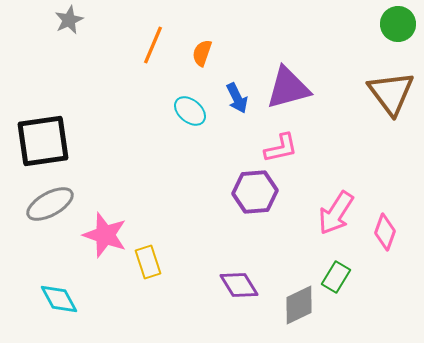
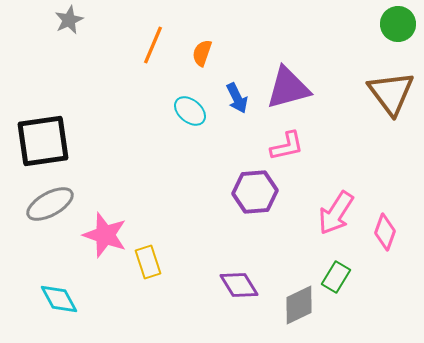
pink L-shape: moved 6 px right, 2 px up
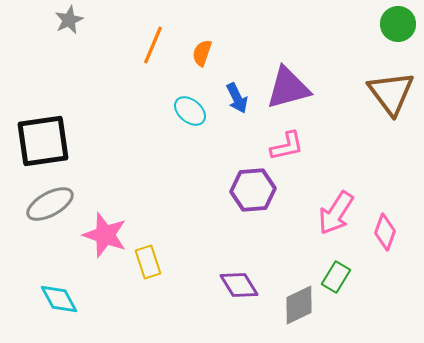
purple hexagon: moved 2 px left, 2 px up
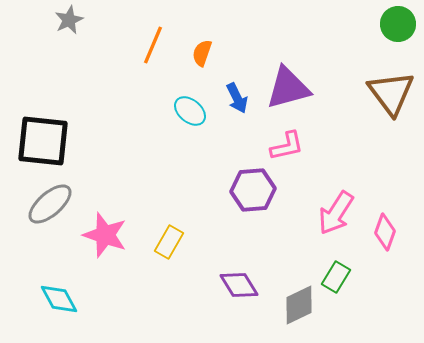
black square: rotated 14 degrees clockwise
gray ellipse: rotated 12 degrees counterclockwise
yellow rectangle: moved 21 px right, 20 px up; rotated 48 degrees clockwise
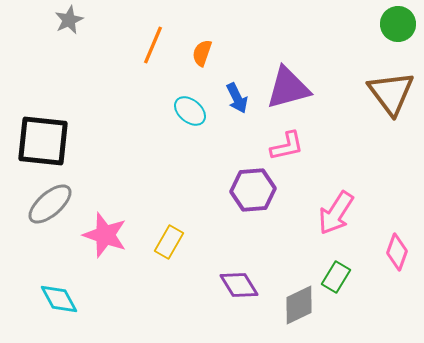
pink diamond: moved 12 px right, 20 px down
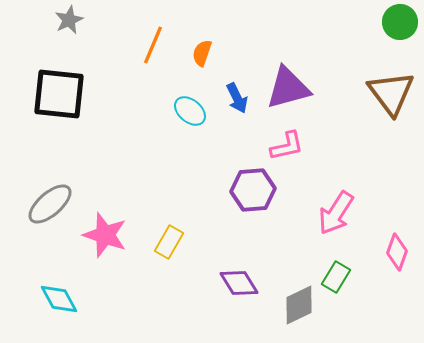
green circle: moved 2 px right, 2 px up
black square: moved 16 px right, 47 px up
purple diamond: moved 2 px up
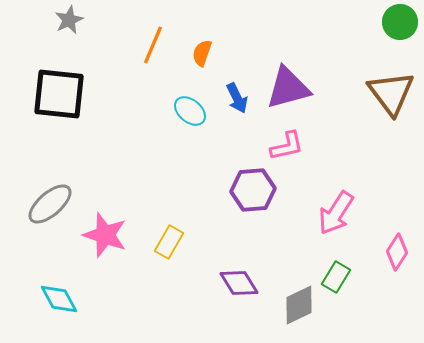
pink diamond: rotated 12 degrees clockwise
